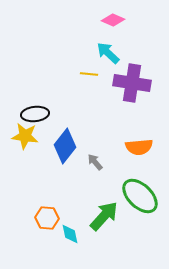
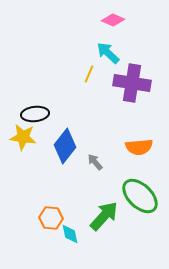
yellow line: rotated 72 degrees counterclockwise
yellow star: moved 2 px left, 1 px down
orange hexagon: moved 4 px right
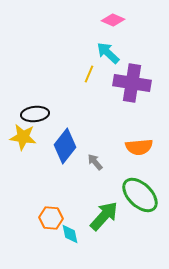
green ellipse: moved 1 px up
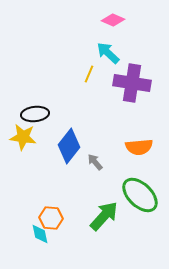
blue diamond: moved 4 px right
cyan diamond: moved 30 px left
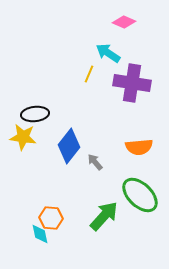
pink diamond: moved 11 px right, 2 px down
cyan arrow: rotated 10 degrees counterclockwise
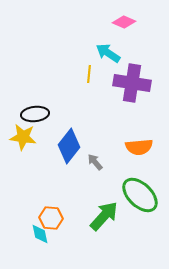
yellow line: rotated 18 degrees counterclockwise
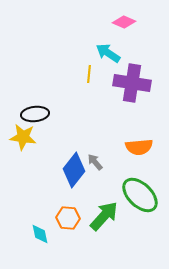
blue diamond: moved 5 px right, 24 px down
orange hexagon: moved 17 px right
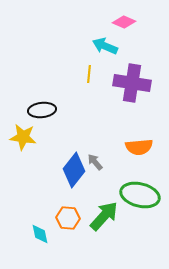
cyan arrow: moved 3 px left, 7 px up; rotated 10 degrees counterclockwise
black ellipse: moved 7 px right, 4 px up
green ellipse: rotated 30 degrees counterclockwise
